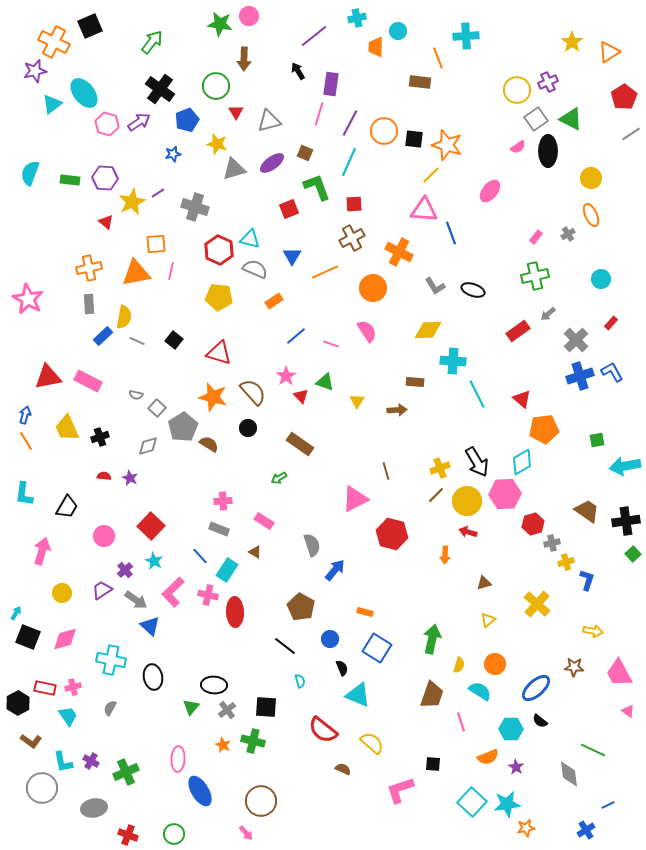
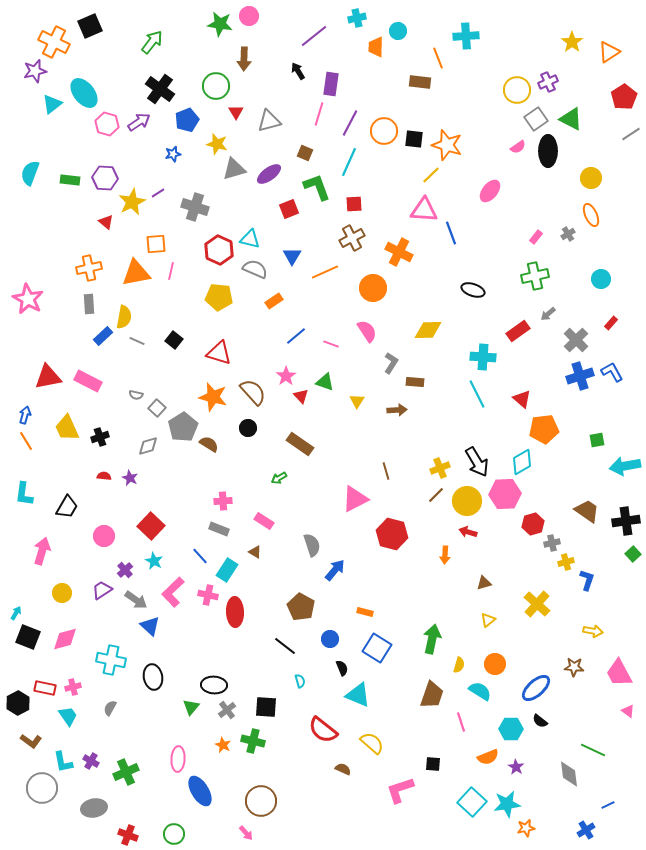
purple ellipse at (272, 163): moved 3 px left, 11 px down
gray L-shape at (435, 286): moved 44 px left, 77 px down; rotated 115 degrees counterclockwise
cyan cross at (453, 361): moved 30 px right, 4 px up
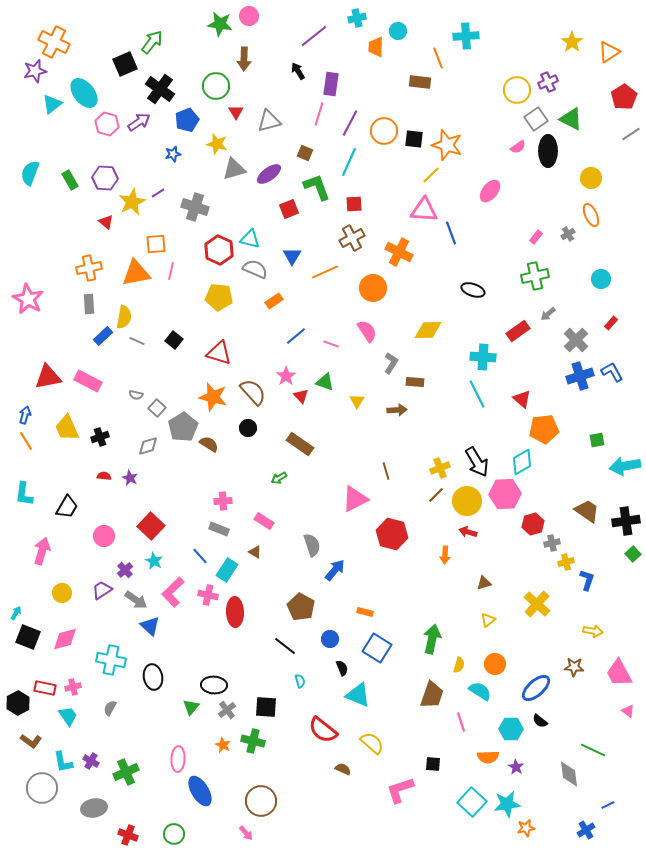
black square at (90, 26): moved 35 px right, 38 px down
green rectangle at (70, 180): rotated 54 degrees clockwise
orange semicircle at (488, 757): rotated 20 degrees clockwise
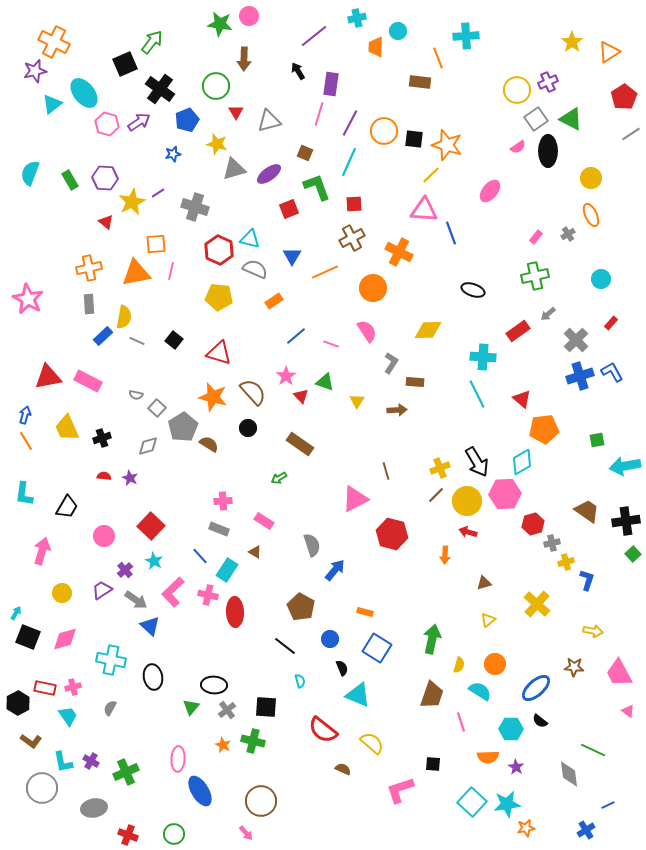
black cross at (100, 437): moved 2 px right, 1 px down
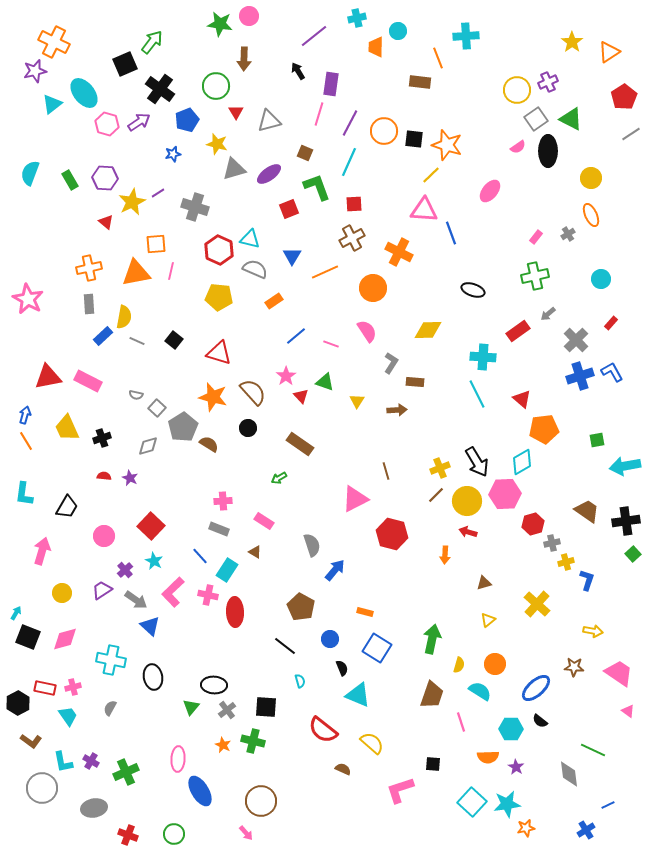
pink trapezoid at (619, 673): rotated 152 degrees clockwise
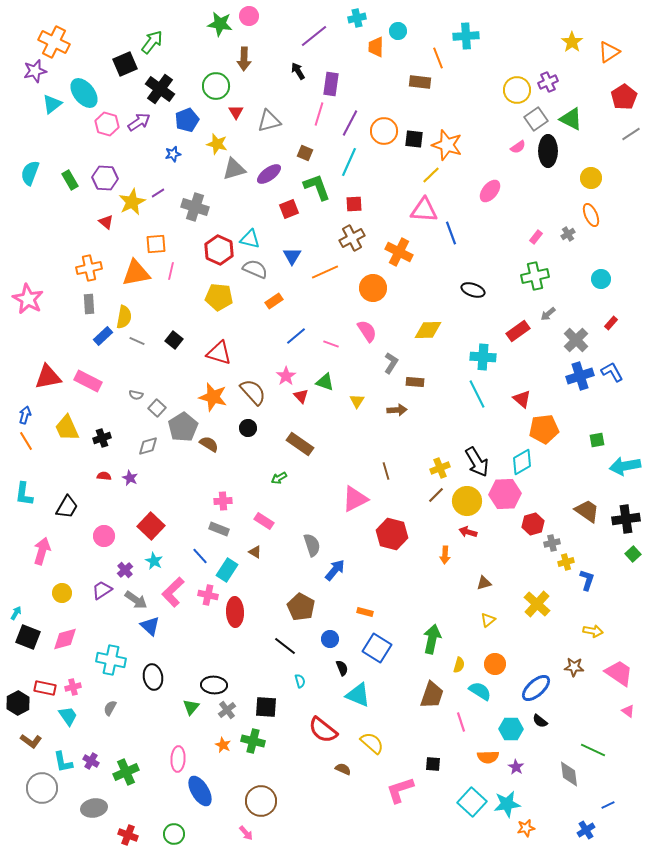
black cross at (626, 521): moved 2 px up
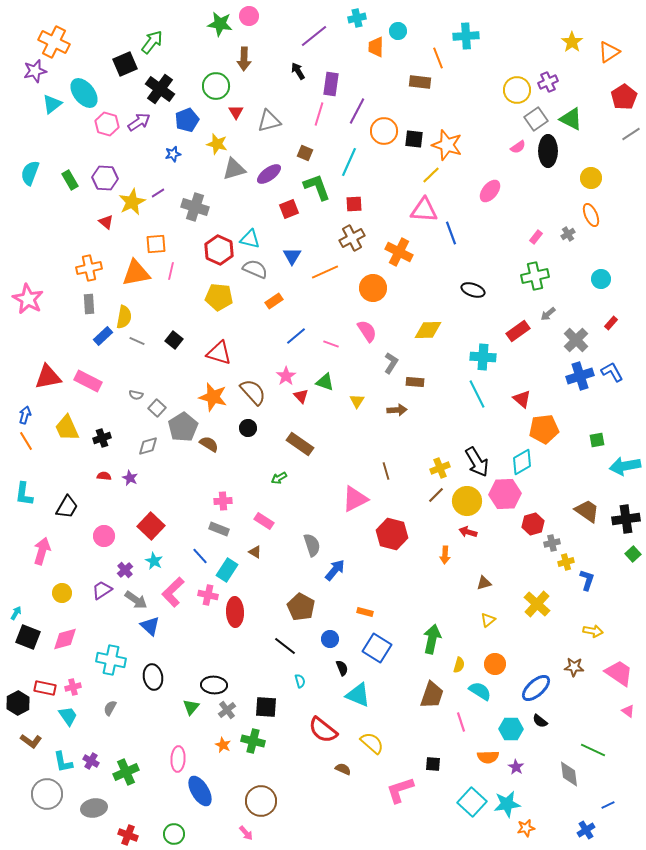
purple line at (350, 123): moved 7 px right, 12 px up
gray circle at (42, 788): moved 5 px right, 6 px down
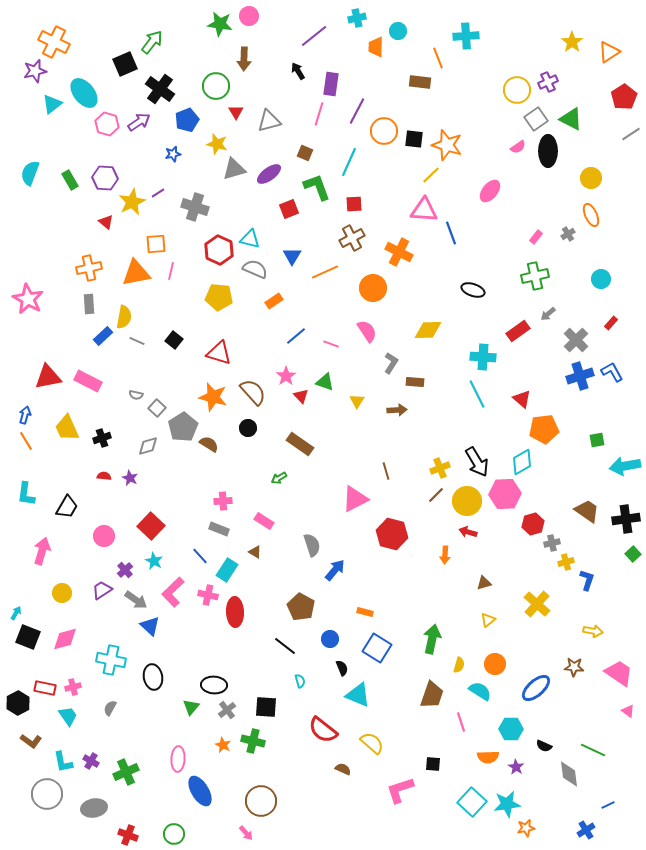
cyan L-shape at (24, 494): moved 2 px right
black semicircle at (540, 721): moved 4 px right, 25 px down; rotated 14 degrees counterclockwise
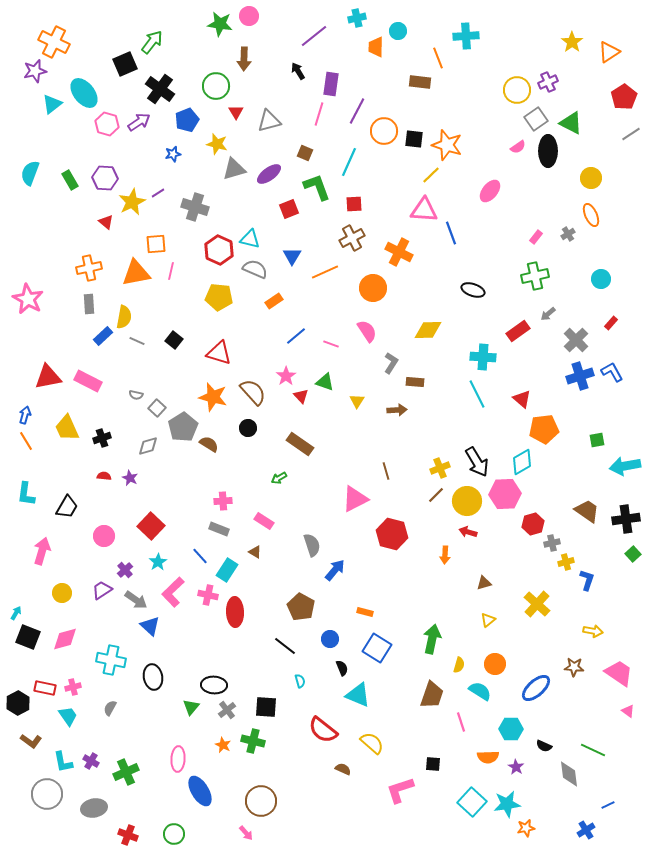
green triangle at (571, 119): moved 4 px down
cyan star at (154, 561): moved 4 px right, 1 px down; rotated 12 degrees clockwise
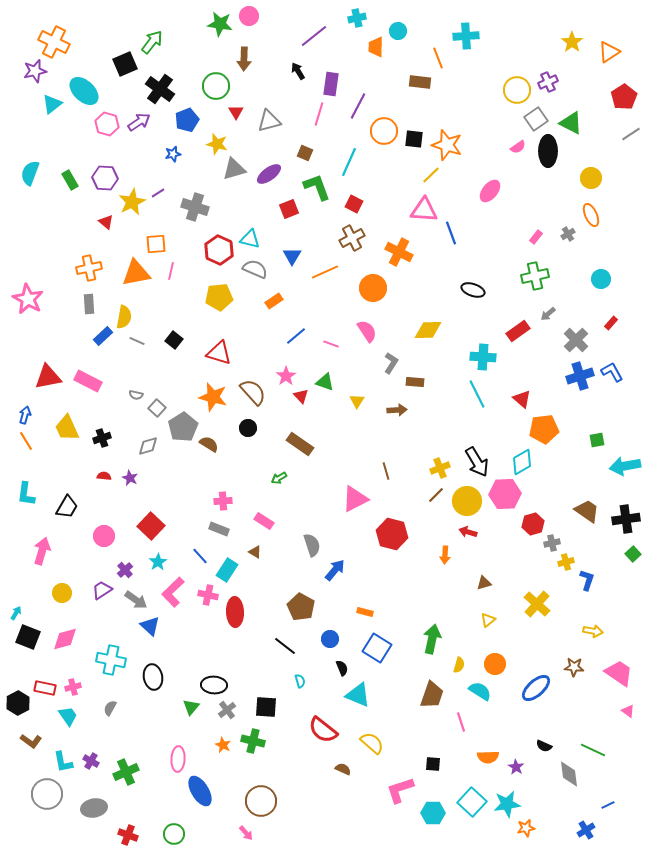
cyan ellipse at (84, 93): moved 2 px up; rotated 8 degrees counterclockwise
purple line at (357, 111): moved 1 px right, 5 px up
red square at (354, 204): rotated 30 degrees clockwise
yellow pentagon at (219, 297): rotated 12 degrees counterclockwise
cyan hexagon at (511, 729): moved 78 px left, 84 px down
